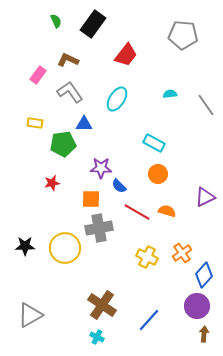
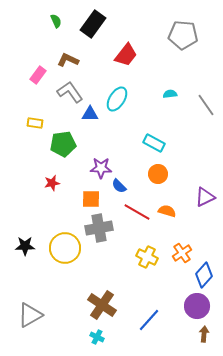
blue triangle: moved 6 px right, 10 px up
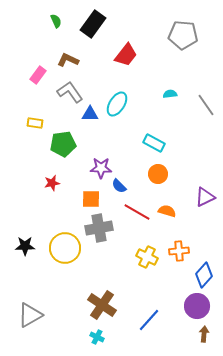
cyan ellipse: moved 5 px down
orange cross: moved 3 px left, 2 px up; rotated 30 degrees clockwise
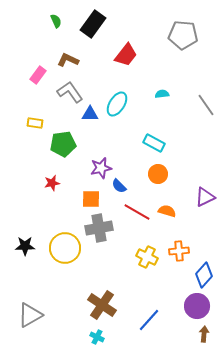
cyan semicircle: moved 8 px left
purple star: rotated 15 degrees counterclockwise
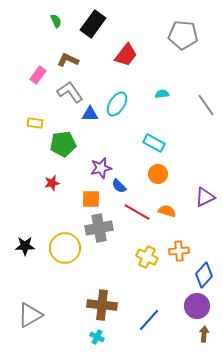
brown cross: rotated 28 degrees counterclockwise
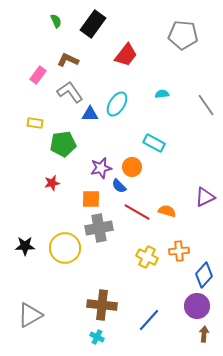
orange circle: moved 26 px left, 7 px up
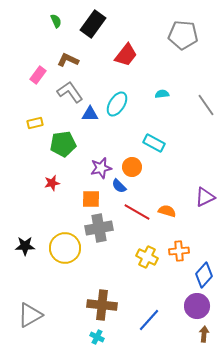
yellow rectangle: rotated 21 degrees counterclockwise
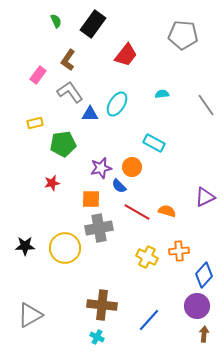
brown L-shape: rotated 80 degrees counterclockwise
